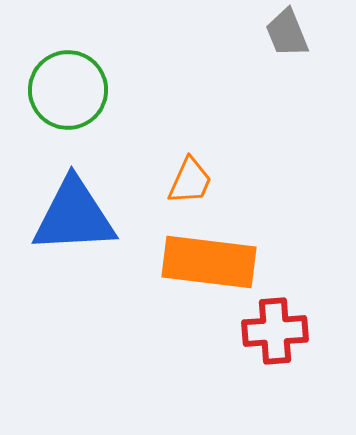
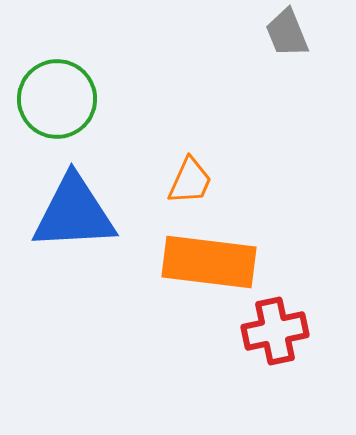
green circle: moved 11 px left, 9 px down
blue triangle: moved 3 px up
red cross: rotated 8 degrees counterclockwise
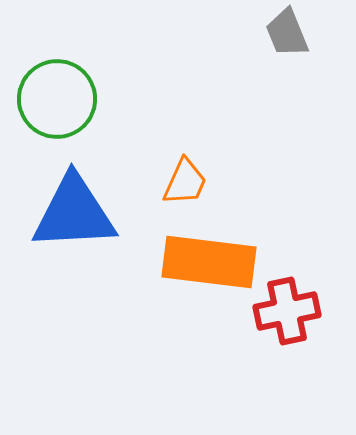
orange trapezoid: moved 5 px left, 1 px down
red cross: moved 12 px right, 20 px up
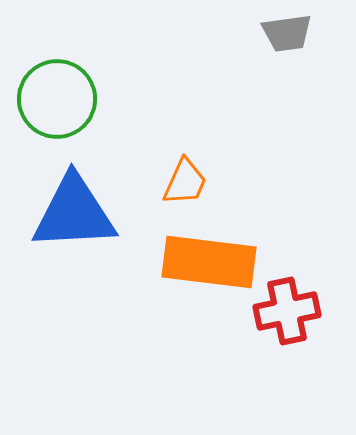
gray trapezoid: rotated 76 degrees counterclockwise
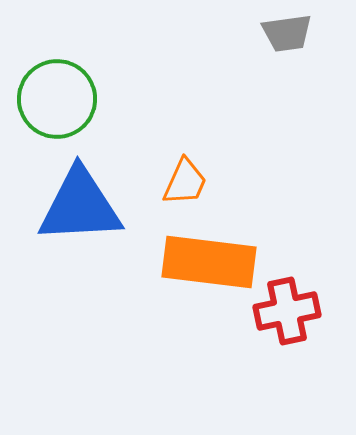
blue triangle: moved 6 px right, 7 px up
